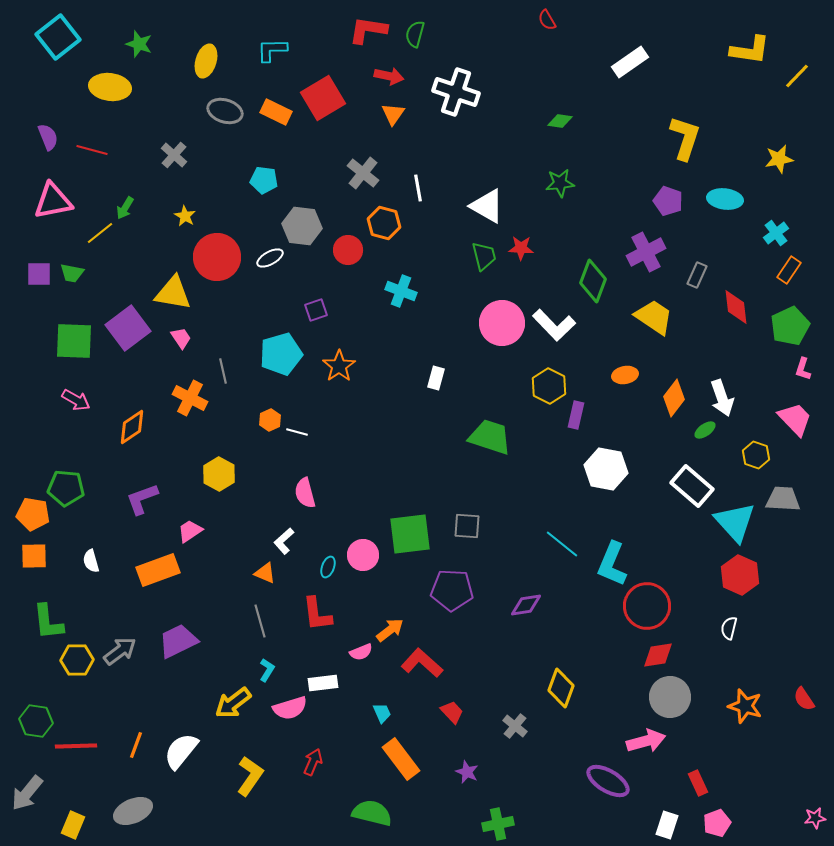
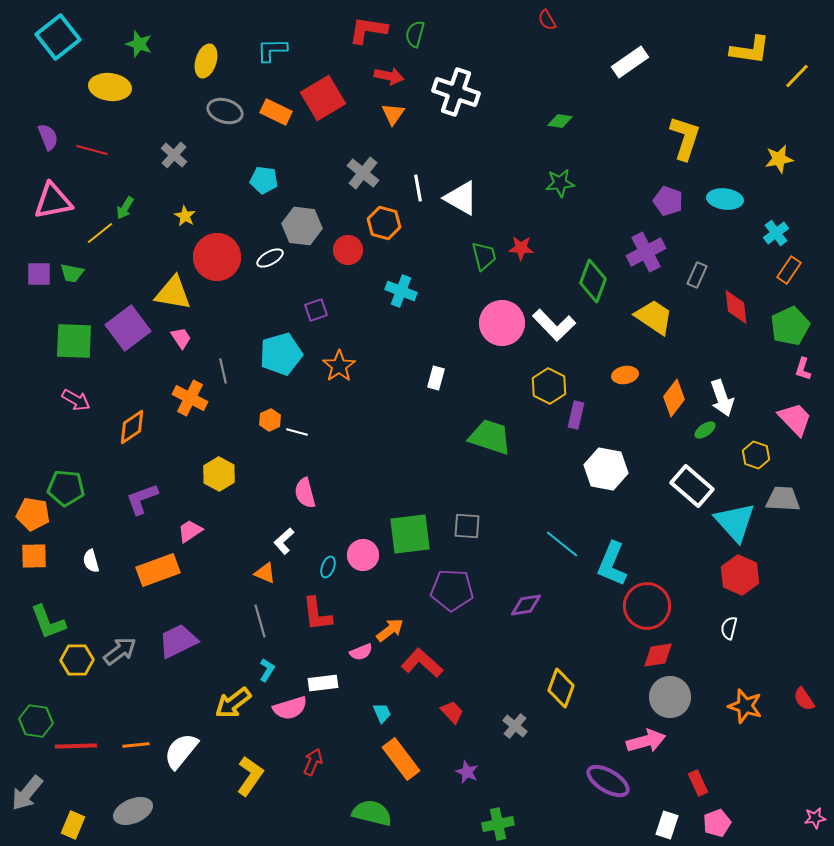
white triangle at (487, 206): moved 26 px left, 8 px up
green L-shape at (48, 622): rotated 15 degrees counterclockwise
orange line at (136, 745): rotated 64 degrees clockwise
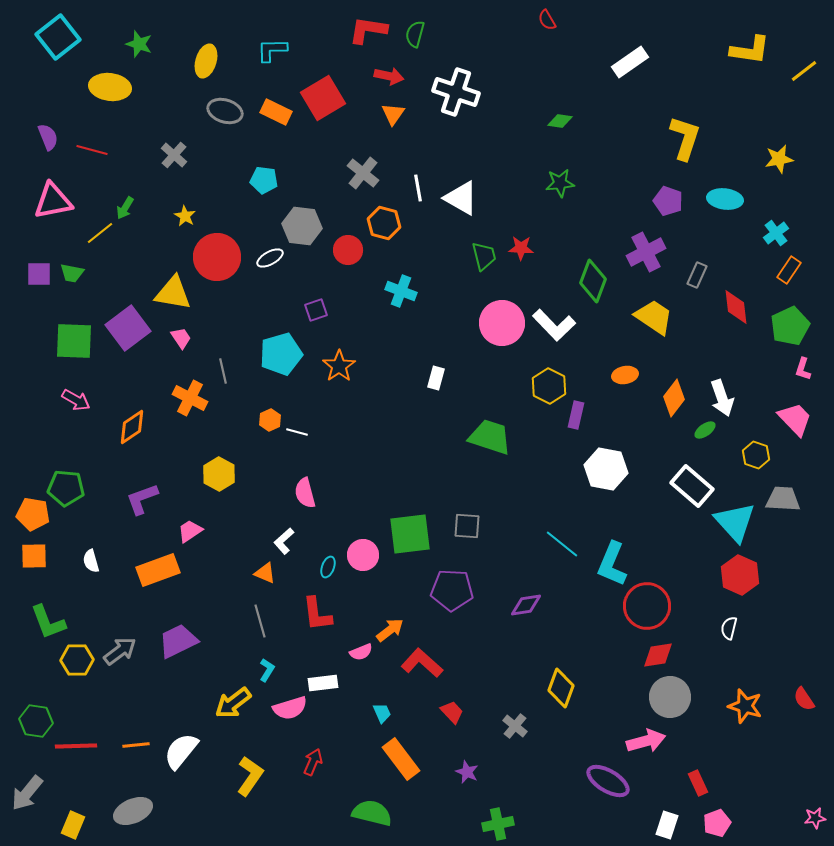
yellow line at (797, 76): moved 7 px right, 5 px up; rotated 8 degrees clockwise
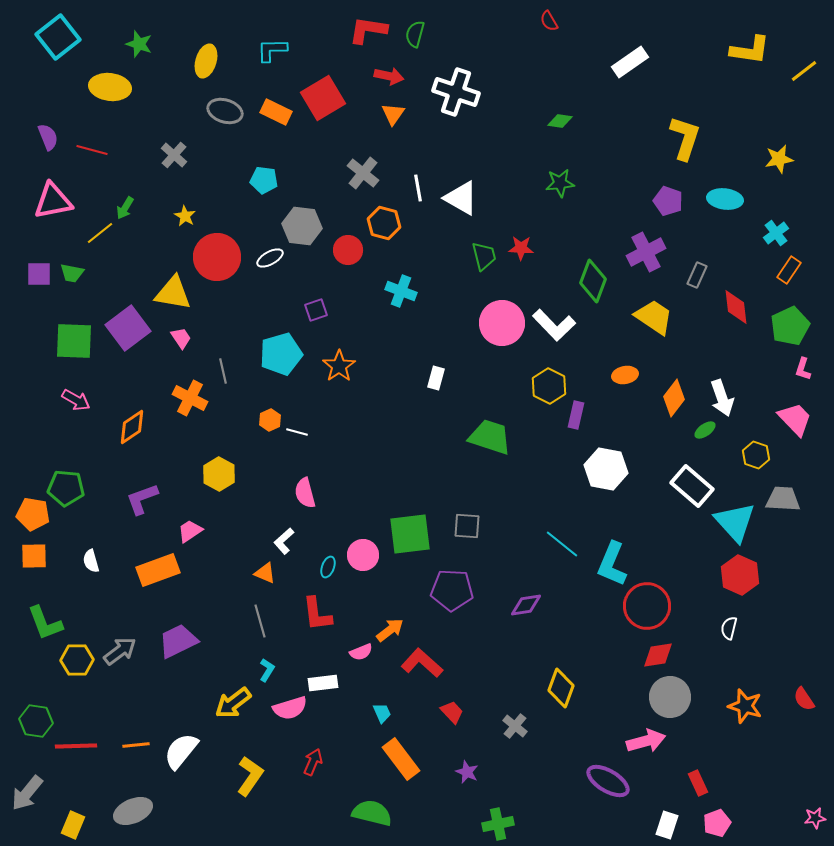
red semicircle at (547, 20): moved 2 px right, 1 px down
green L-shape at (48, 622): moved 3 px left, 1 px down
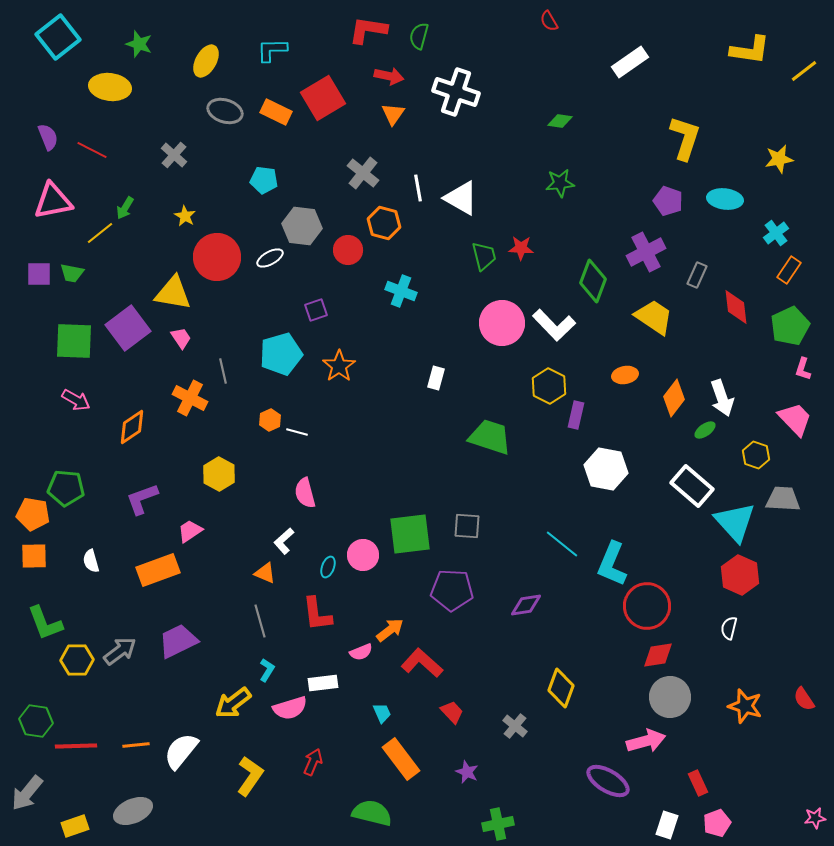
green semicircle at (415, 34): moved 4 px right, 2 px down
yellow ellipse at (206, 61): rotated 12 degrees clockwise
red line at (92, 150): rotated 12 degrees clockwise
yellow rectangle at (73, 825): moved 2 px right, 1 px down; rotated 48 degrees clockwise
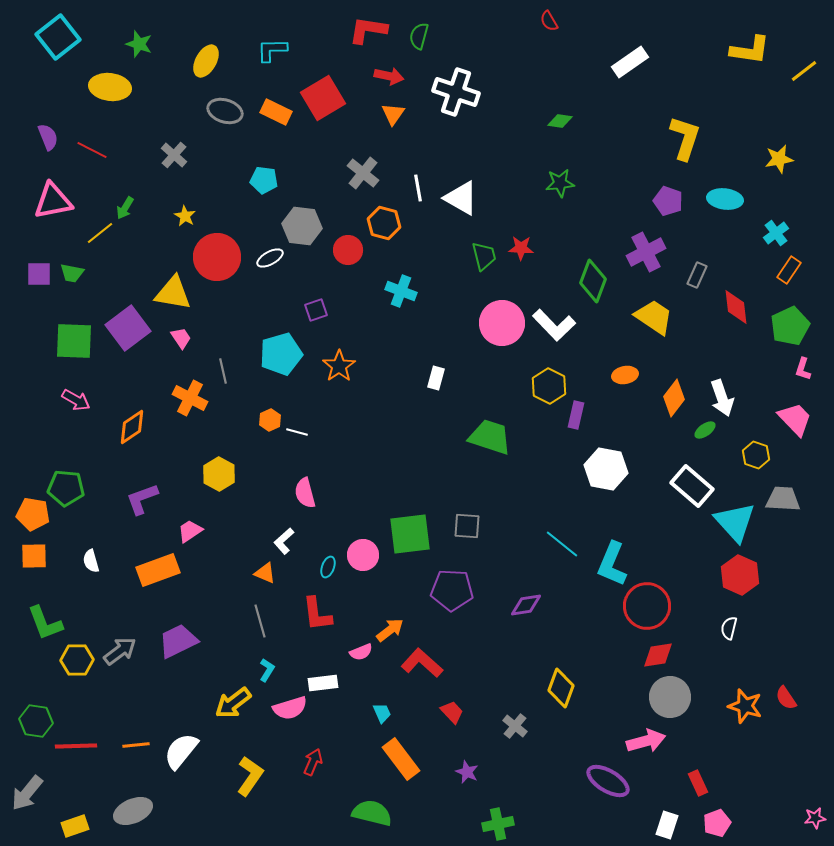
red semicircle at (804, 699): moved 18 px left, 1 px up
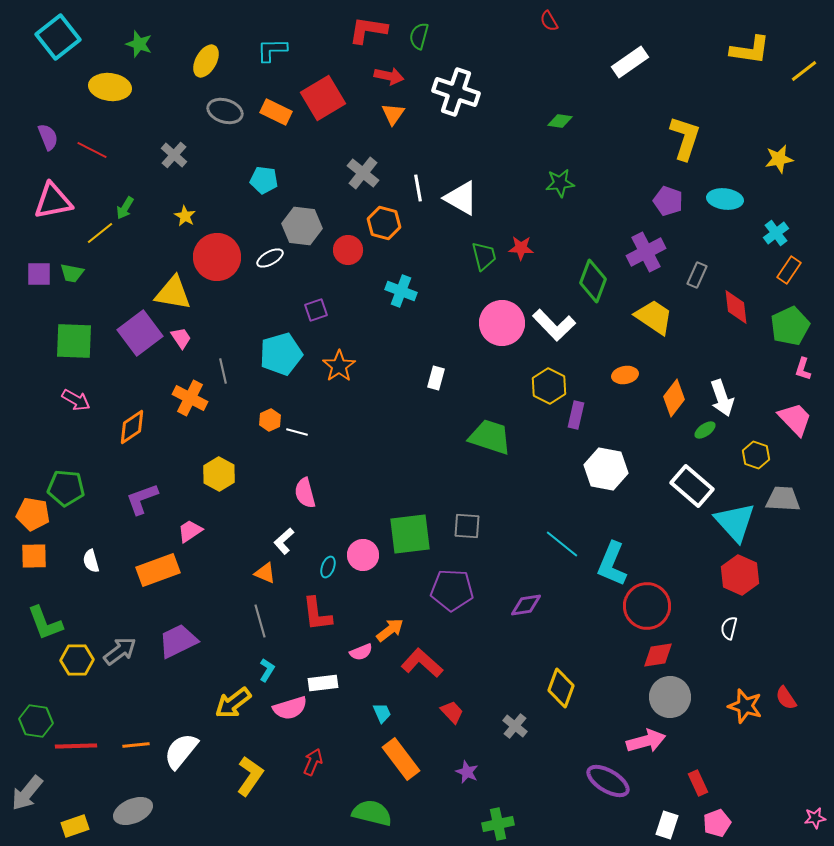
purple square at (128, 328): moved 12 px right, 5 px down
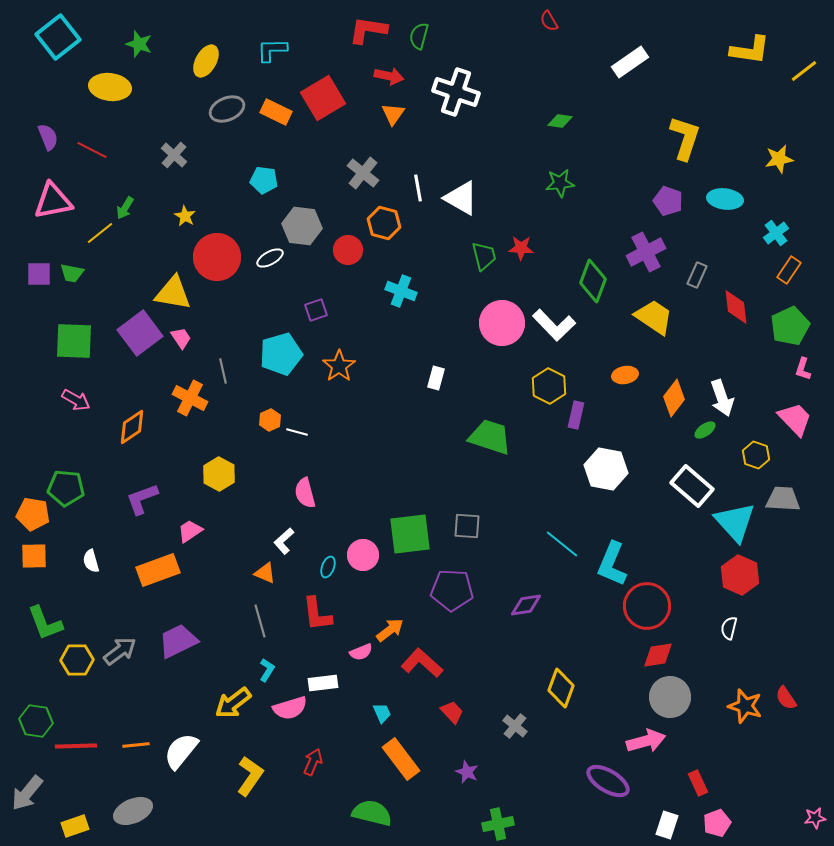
gray ellipse at (225, 111): moved 2 px right, 2 px up; rotated 40 degrees counterclockwise
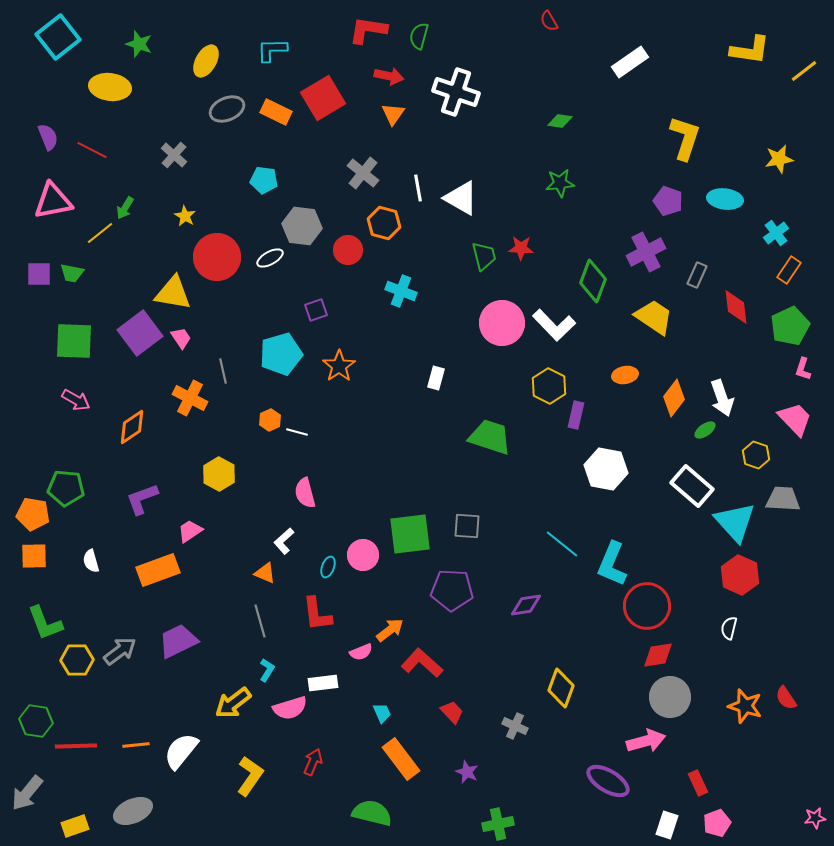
gray cross at (515, 726): rotated 15 degrees counterclockwise
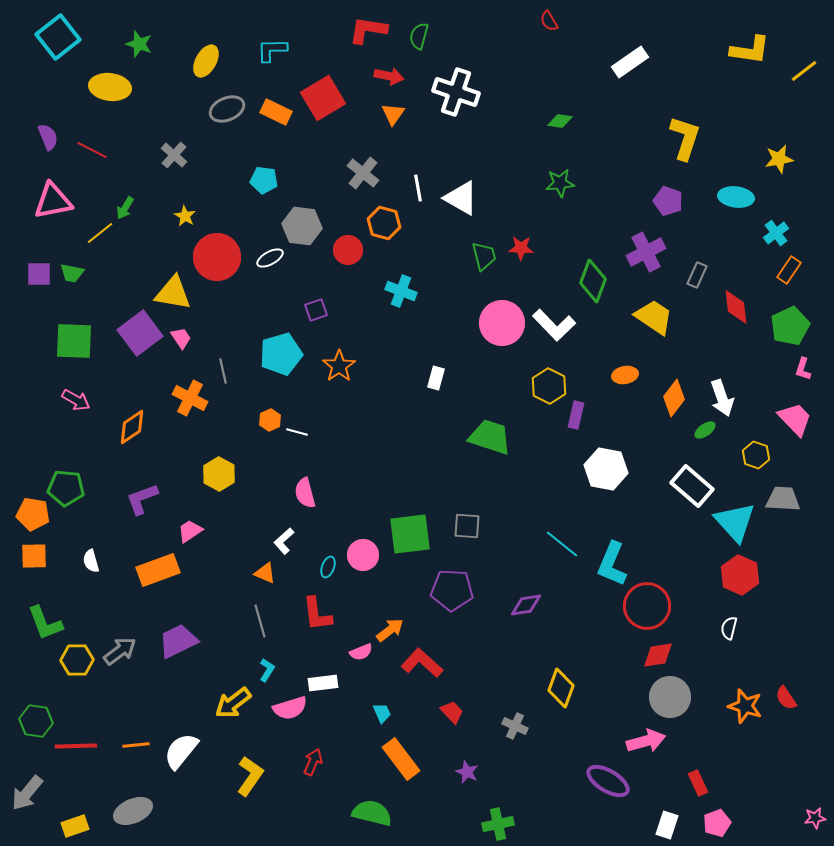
cyan ellipse at (725, 199): moved 11 px right, 2 px up
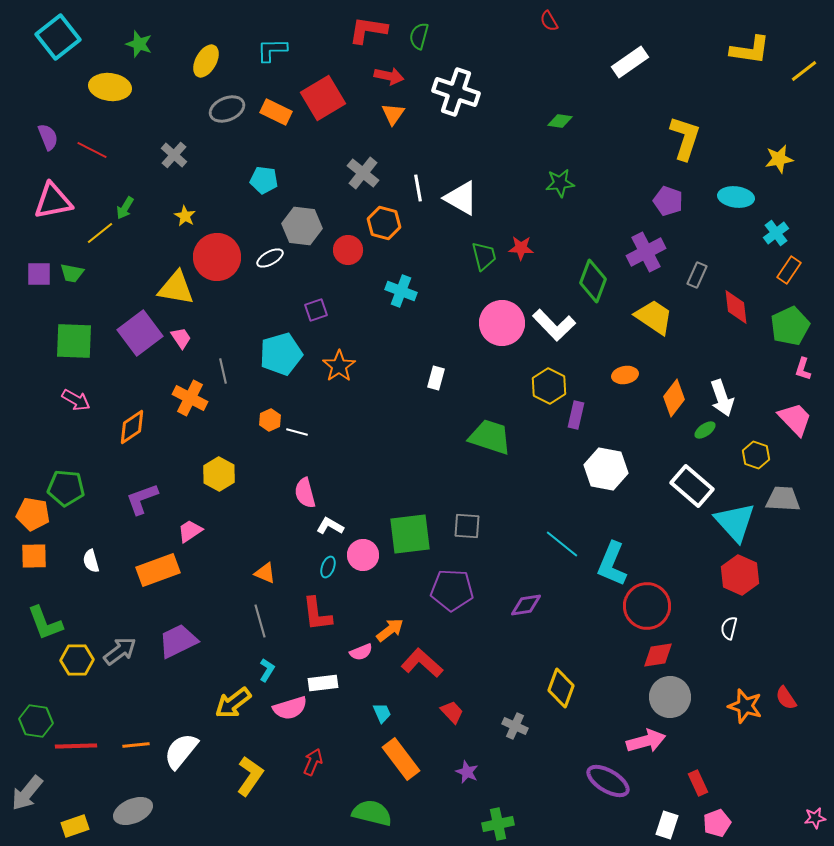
yellow triangle at (173, 293): moved 3 px right, 5 px up
white L-shape at (284, 541): moved 46 px right, 15 px up; rotated 72 degrees clockwise
